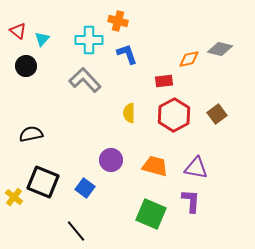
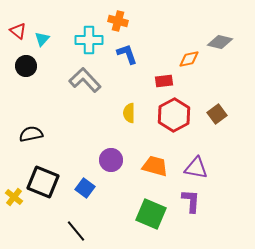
gray diamond: moved 7 px up
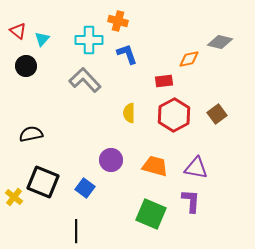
black line: rotated 40 degrees clockwise
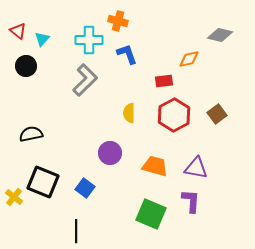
gray diamond: moved 7 px up
gray L-shape: rotated 88 degrees clockwise
purple circle: moved 1 px left, 7 px up
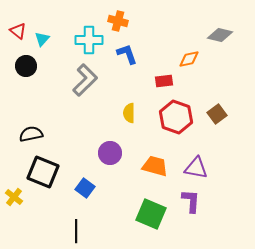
red hexagon: moved 2 px right, 2 px down; rotated 12 degrees counterclockwise
black square: moved 10 px up
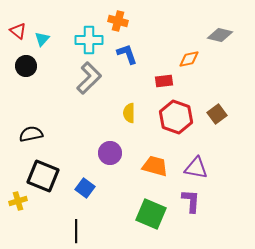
gray L-shape: moved 4 px right, 2 px up
black square: moved 4 px down
yellow cross: moved 4 px right, 4 px down; rotated 36 degrees clockwise
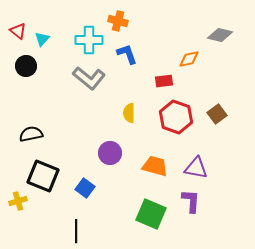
gray L-shape: rotated 84 degrees clockwise
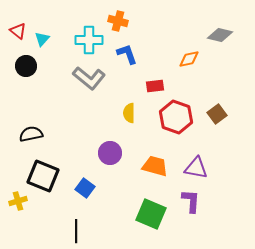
red rectangle: moved 9 px left, 5 px down
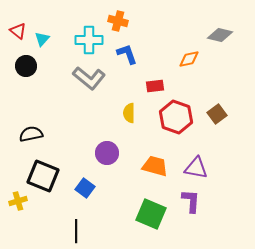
purple circle: moved 3 px left
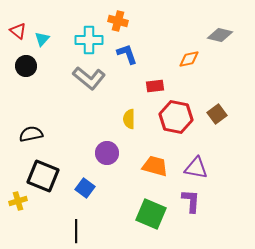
yellow semicircle: moved 6 px down
red hexagon: rotated 8 degrees counterclockwise
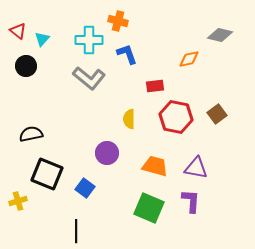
black square: moved 4 px right, 2 px up
green square: moved 2 px left, 6 px up
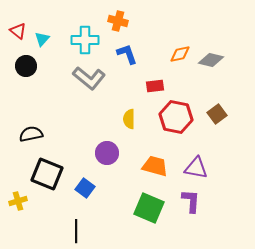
gray diamond: moved 9 px left, 25 px down
cyan cross: moved 4 px left
orange diamond: moved 9 px left, 5 px up
